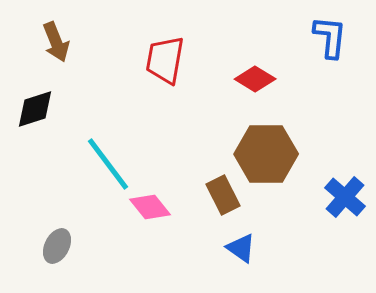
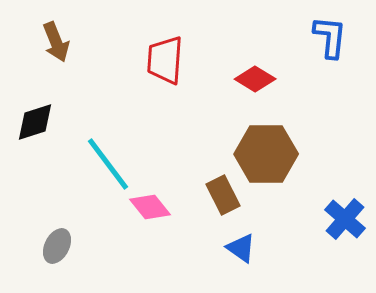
red trapezoid: rotated 6 degrees counterclockwise
black diamond: moved 13 px down
blue cross: moved 22 px down
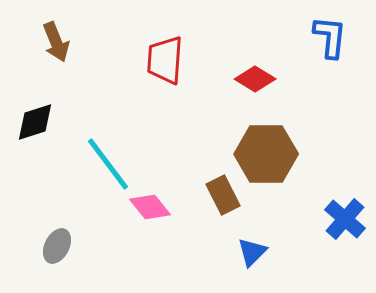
blue triangle: moved 11 px right, 4 px down; rotated 40 degrees clockwise
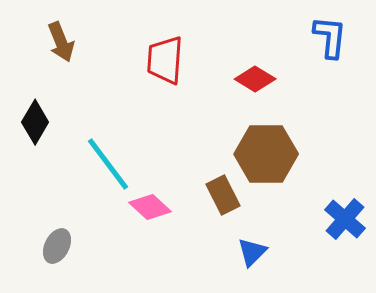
brown arrow: moved 5 px right
black diamond: rotated 42 degrees counterclockwise
pink diamond: rotated 9 degrees counterclockwise
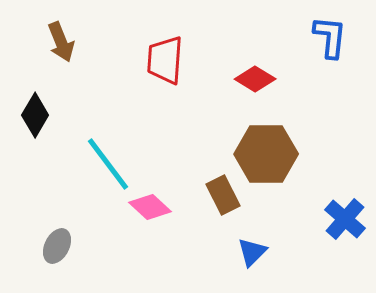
black diamond: moved 7 px up
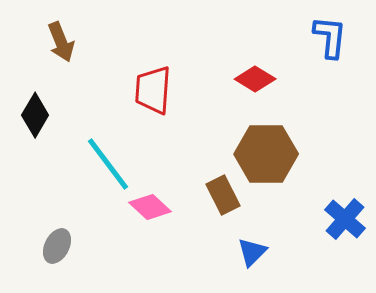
red trapezoid: moved 12 px left, 30 px down
